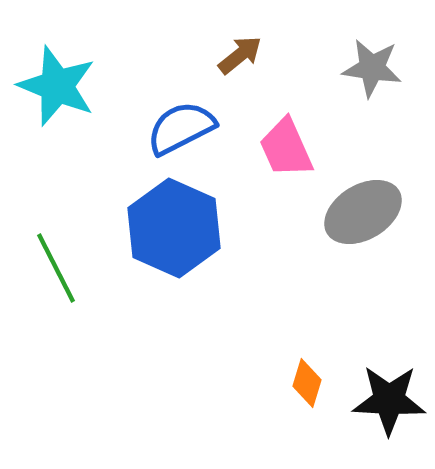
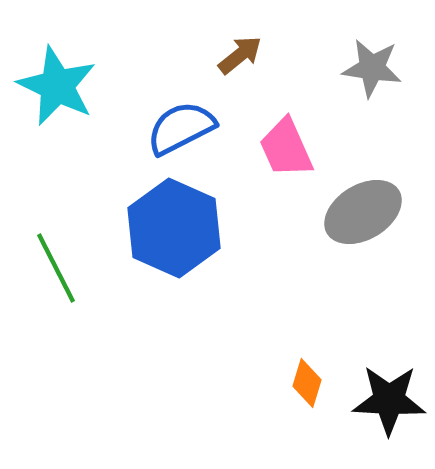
cyan star: rotated 4 degrees clockwise
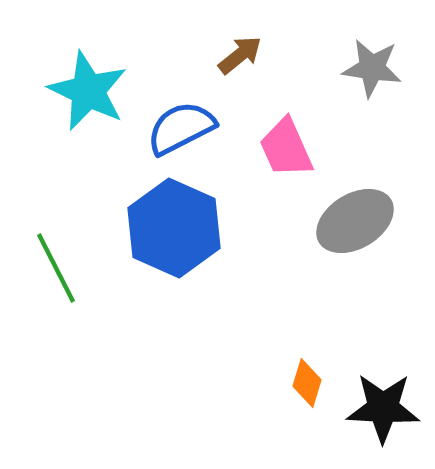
cyan star: moved 31 px right, 5 px down
gray ellipse: moved 8 px left, 9 px down
black star: moved 6 px left, 8 px down
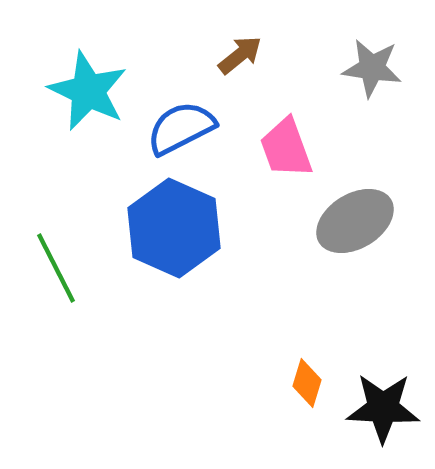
pink trapezoid: rotated 4 degrees clockwise
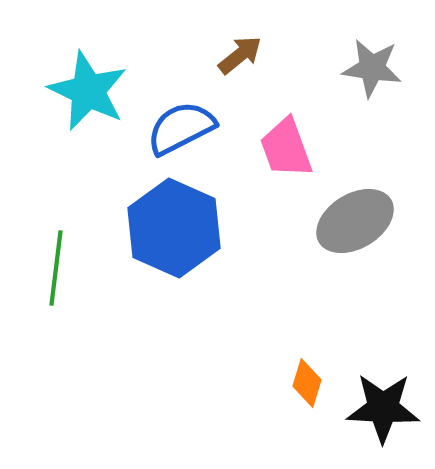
green line: rotated 34 degrees clockwise
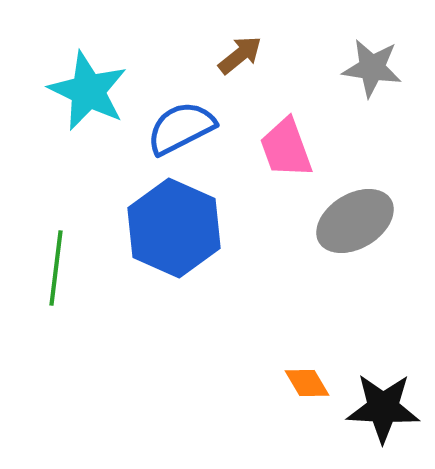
orange diamond: rotated 48 degrees counterclockwise
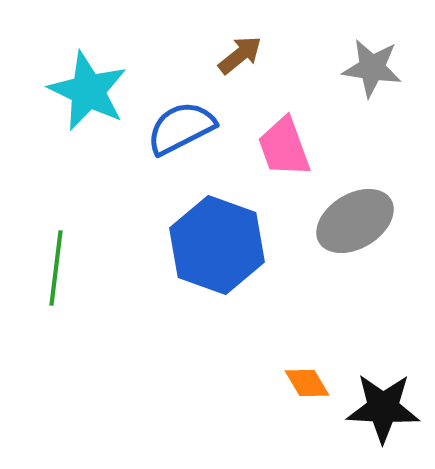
pink trapezoid: moved 2 px left, 1 px up
blue hexagon: moved 43 px right, 17 px down; rotated 4 degrees counterclockwise
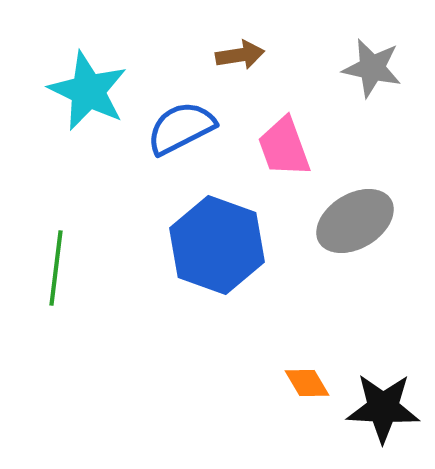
brown arrow: rotated 30 degrees clockwise
gray star: rotated 4 degrees clockwise
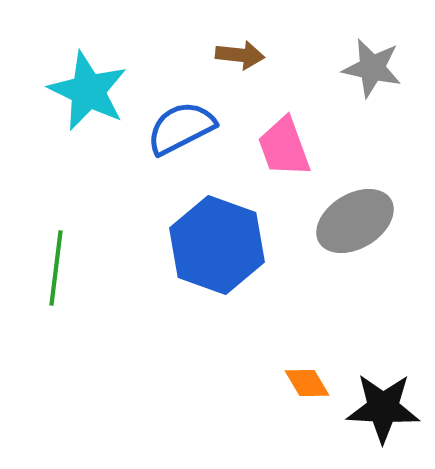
brown arrow: rotated 15 degrees clockwise
